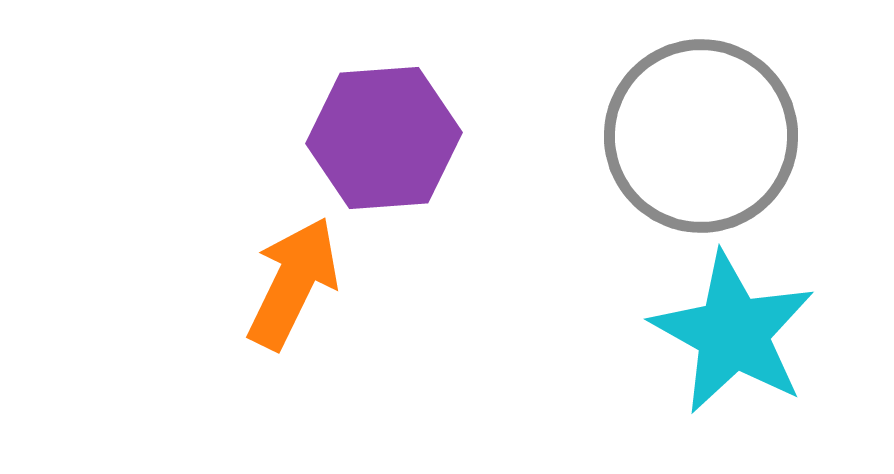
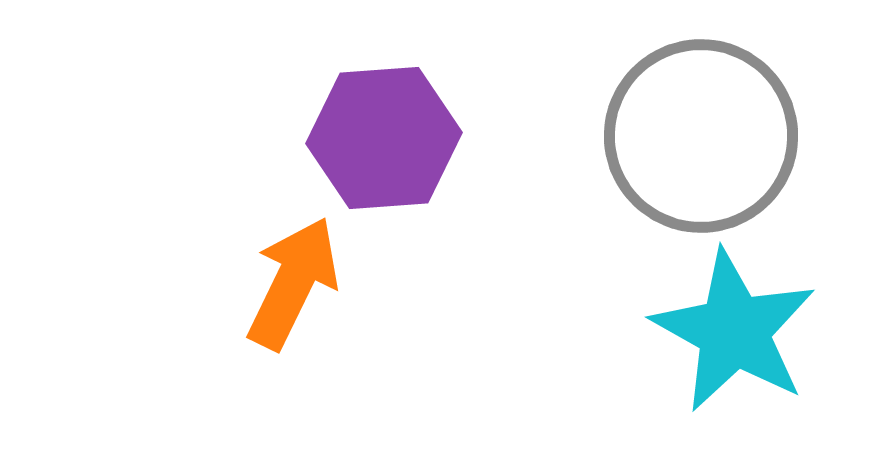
cyan star: moved 1 px right, 2 px up
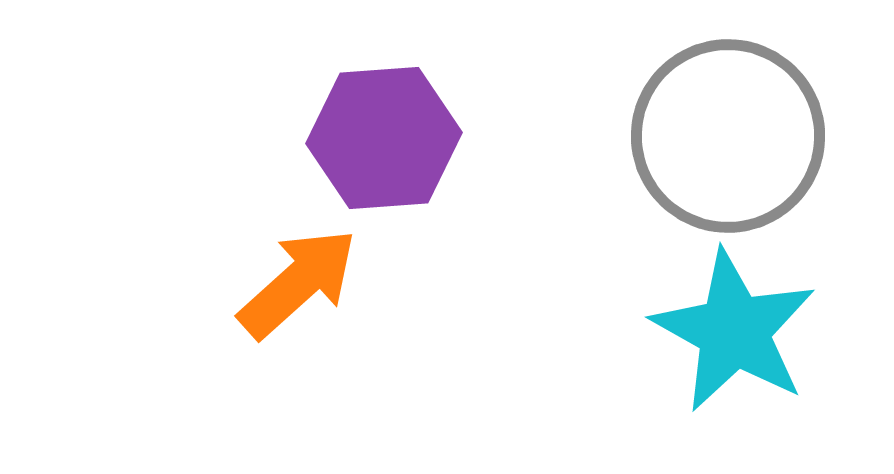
gray circle: moved 27 px right
orange arrow: moved 5 px right; rotated 22 degrees clockwise
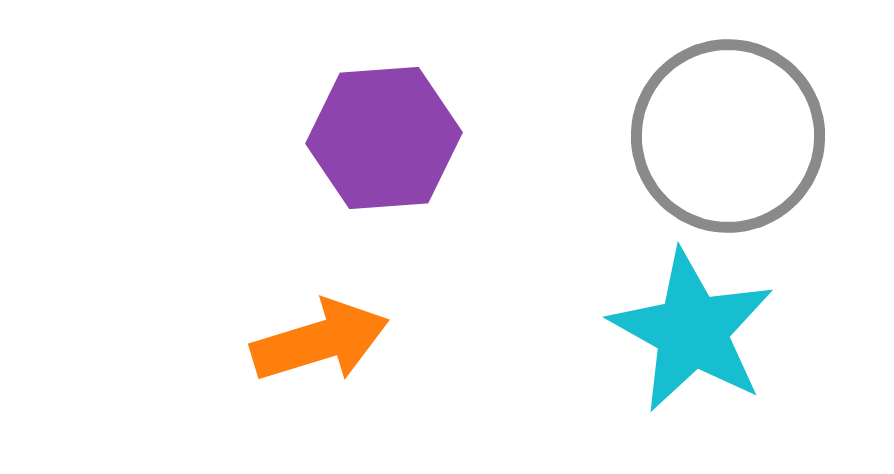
orange arrow: moved 22 px right, 58 px down; rotated 25 degrees clockwise
cyan star: moved 42 px left
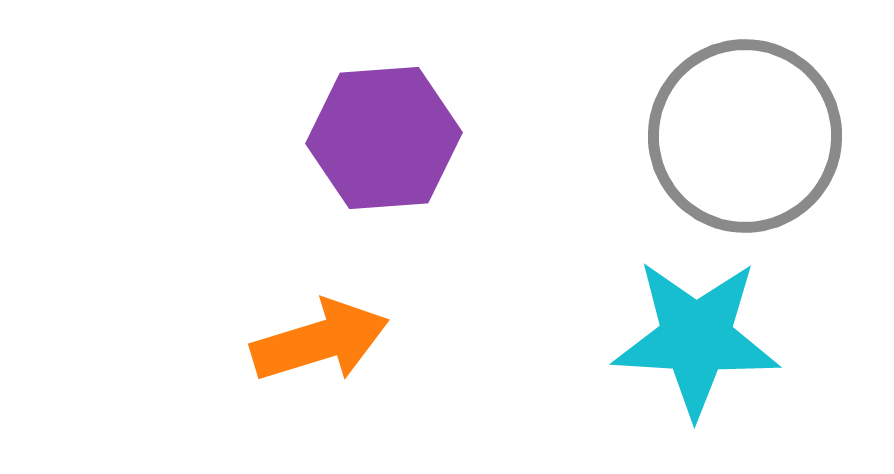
gray circle: moved 17 px right
cyan star: moved 4 px right, 7 px down; rotated 26 degrees counterclockwise
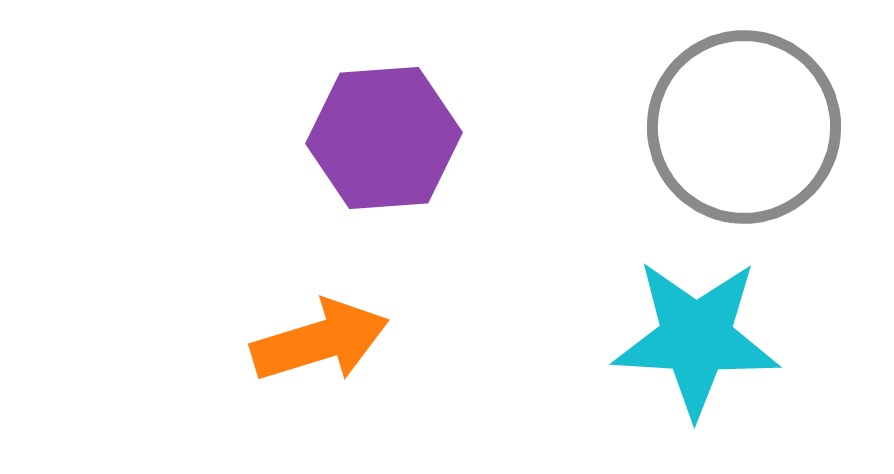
gray circle: moved 1 px left, 9 px up
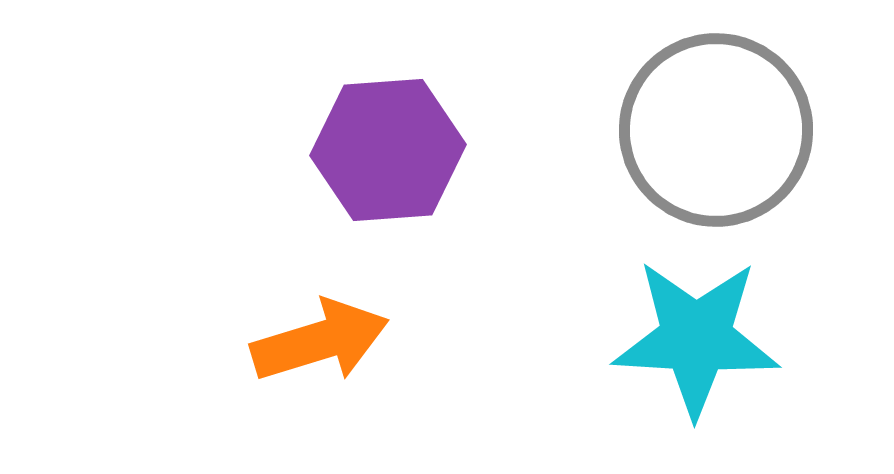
gray circle: moved 28 px left, 3 px down
purple hexagon: moved 4 px right, 12 px down
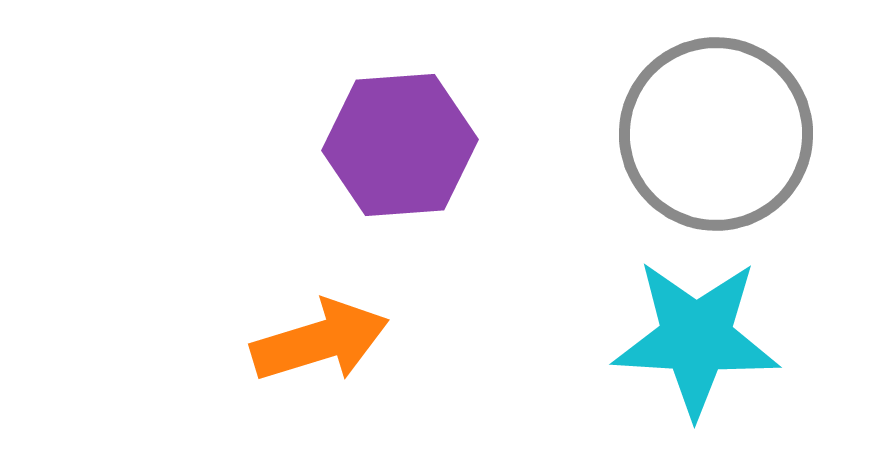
gray circle: moved 4 px down
purple hexagon: moved 12 px right, 5 px up
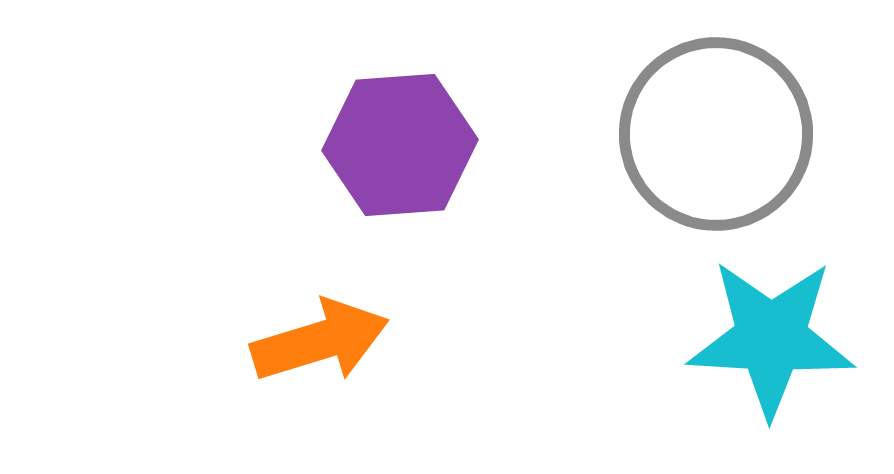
cyan star: moved 75 px right
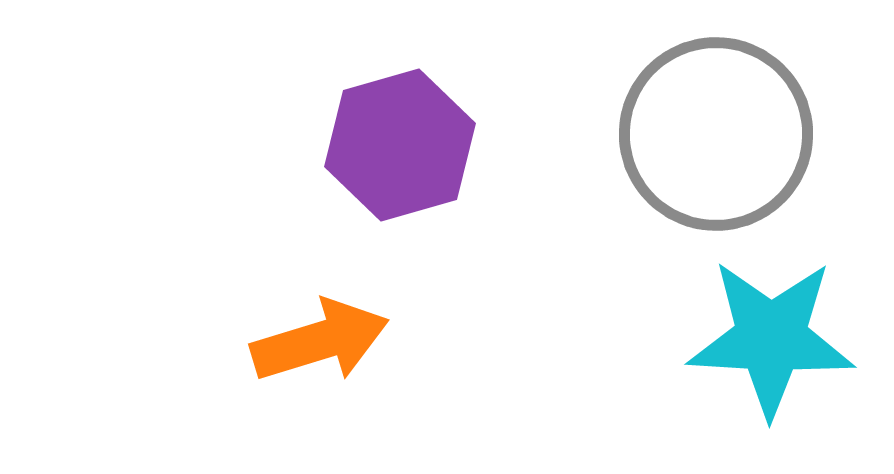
purple hexagon: rotated 12 degrees counterclockwise
